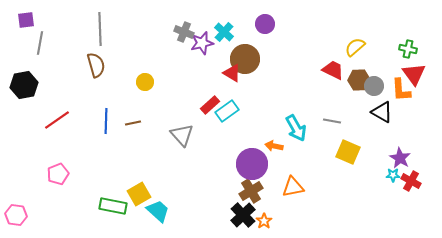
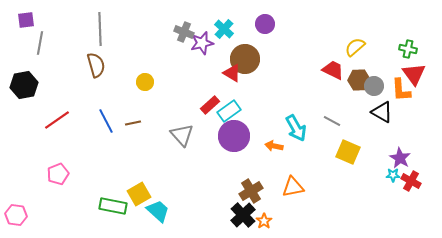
cyan cross at (224, 32): moved 3 px up
cyan rectangle at (227, 111): moved 2 px right
blue line at (106, 121): rotated 30 degrees counterclockwise
gray line at (332, 121): rotated 18 degrees clockwise
purple circle at (252, 164): moved 18 px left, 28 px up
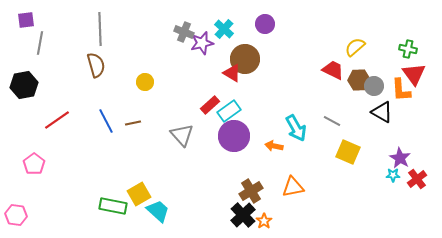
pink pentagon at (58, 174): moved 24 px left, 10 px up; rotated 15 degrees counterclockwise
red cross at (411, 181): moved 6 px right, 2 px up; rotated 24 degrees clockwise
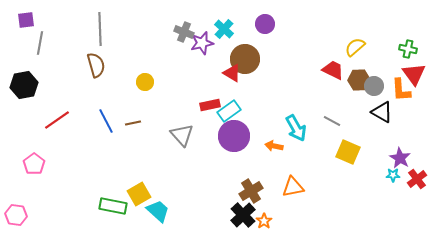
red rectangle at (210, 105): rotated 30 degrees clockwise
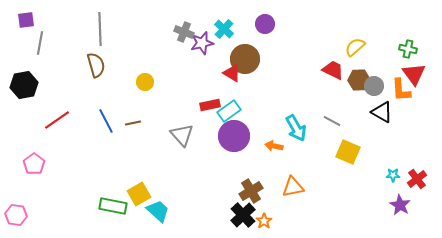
purple star at (400, 158): moved 47 px down
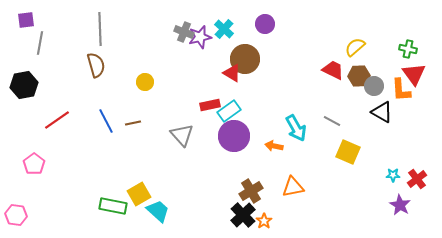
purple star at (202, 43): moved 2 px left, 6 px up
brown hexagon at (359, 80): moved 4 px up
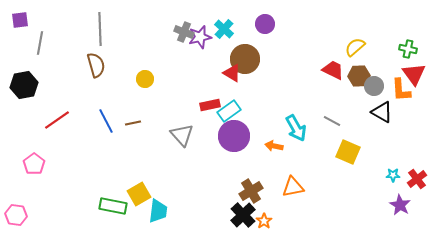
purple square at (26, 20): moved 6 px left
yellow circle at (145, 82): moved 3 px up
cyan trapezoid at (158, 211): rotated 55 degrees clockwise
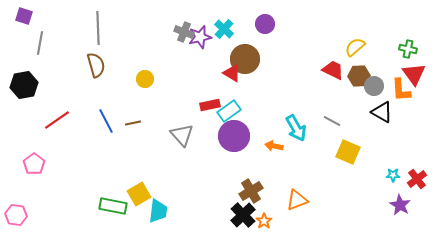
purple square at (20, 20): moved 4 px right, 4 px up; rotated 24 degrees clockwise
gray line at (100, 29): moved 2 px left, 1 px up
orange triangle at (293, 187): moved 4 px right, 13 px down; rotated 10 degrees counterclockwise
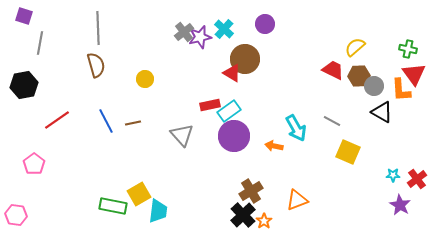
gray cross at (184, 32): rotated 30 degrees clockwise
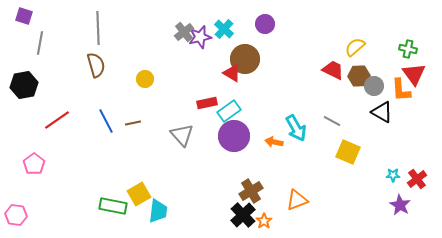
red rectangle at (210, 105): moved 3 px left, 2 px up
orange arrow at (274, 146): moved 4 px up
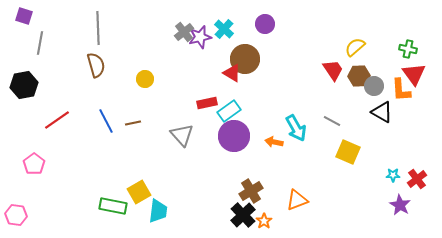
red trapezoid at (333, 70): rotated 30 degrees clockwise
yellow square at (139, 194): moved 2 px up
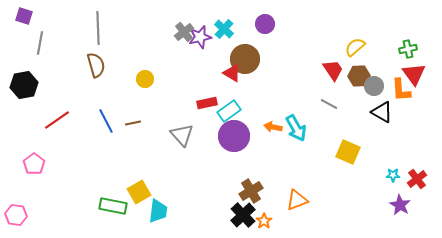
green cross at (408, 49): rotated 24 degrees counterclockwise
gray line at (332, 121): moved 3 px left, 17 px up
orange arrow at (274, 142): moved 1 px left, 15 px up
